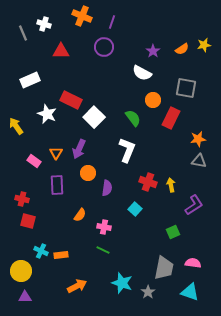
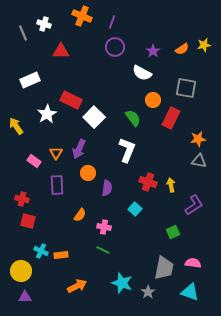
purple circle at (104, 47): moved 11 px right
white star at (47, 114): rotated 18 degrees clockwise
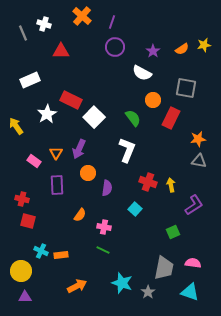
orange cross at (82, 16): rotated 18 degrees clockwise
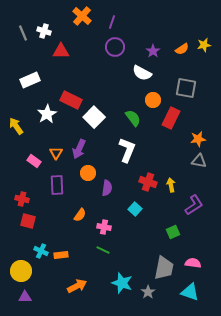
white cross at (44, 24): moved 7 px down
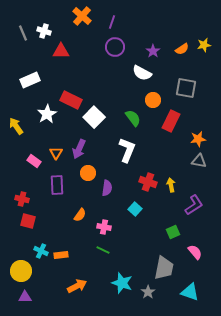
red rectangle at (171, 118): moved 3 px down
pink semicircle at (193, 263): moved 2 px right, 11 px up; rotated 42 degrees clockwise
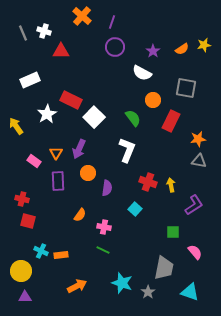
purple rectangle at (57, 185): moved 1 px right, 4 px up
green square at (173, 232): rotated 24 degrees clockwise
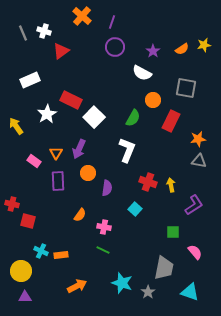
red triangle at (61, 51): rotated 36 degrees counterclockwise
green semicircle at (133, 118): rotated 66 degrees clockwise
red cross at (22, 199): moved 10 px left, 5 px down
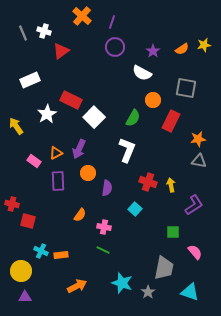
orange triangle at (56, 153): rotated 32 degrees clockwise
